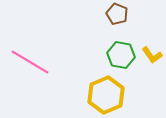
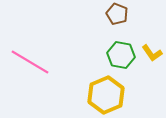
yellow L-shape: moved 2 px up
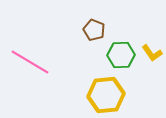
brown pentagon: moved 23 px left, 16 px down
green hexagon: rotated 12 degrees counterclockwise
yellow hexagon: rotated 18 degrees clockwise
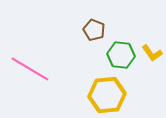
green hexagon: rotated 8 degrees clockwise
pink line: moved 7 px down
yellow hexagon: moved 1 px right
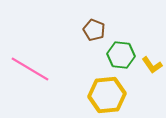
yellow L-shape: moved 12 px down
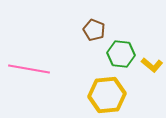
green hexagon: moved 1 px up
yellow L-shape: rotated 15 degrees counterclockwise
pink line: moved 1 px left; rotated 21 degrees counterclockwise
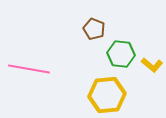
brown pentagon: moved 1 px up
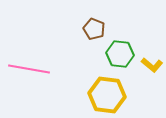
green hexagon: moved 1 px left
yellow hexagon: rotated 12 degrees clockwise
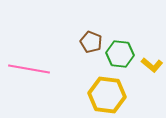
brown pentagon: moved 3 px left, 13 px down
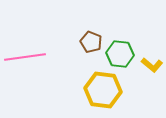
pink line: moved 4 px left, 12 px up; rotated 18 degrees counterclockwise
yellow hexagon: moved 4 px left, 5 px up
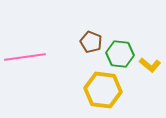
yellow L-shape: moved 2 px left
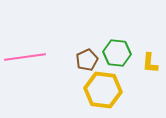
brown pentagon: moved 4 px left, 18 px down; rotated 25 degrees clockwise
green hexagon: moved 3 px left, 1 px up
yellow L-shape: moved 2 px up; rotated 55 degrees clockwise
